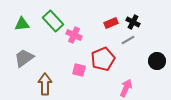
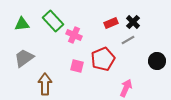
black cross: rotated 16 degrees clockwise
pink square: moved 2 px left, 4 px up
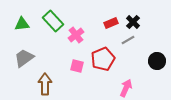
pink cross: moved 2 px right; rotated 28 degrees clockwise
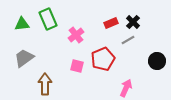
green rectangle: moved 5 px left, 2 px up; rotated 20 degrees clockwise
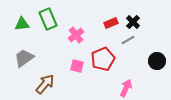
brown arrow: rotated 40 degrees clockwise
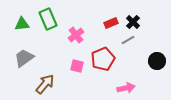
pink arrow: rotated 54 degrees clockwise
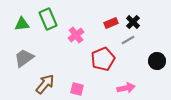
pink square: moved 23 px down
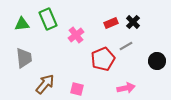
gray line: moved 2 px left, 6 px down
gray trapezoid: rotated 120 degrees clockwise
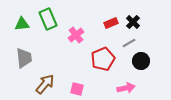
gray line: moved 3 px right, 3 px up
black circle: moved 16 px left
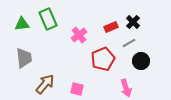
red rectangle: moved 4 px down
pink cross: moved 3 px right
pink arrow: rotated 84 degrees clockwise
